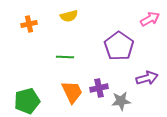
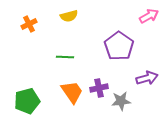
pink arrow: moved 1 px left, 3 px up
orange cross: rotated 14 degrees counterclockwise
orange trapezoid: rotated 10 degrees counterclockwise
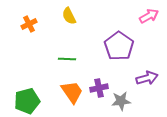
yellow semicircle: rotated 78 degrees clockwise
green line: moved 2 px right, 2 px down
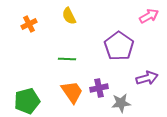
gray star: moved 2 px down
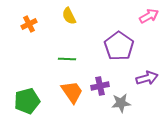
purple cross: moved 1 px right, 2 px up
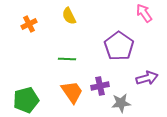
pink arrow: moved 5 px left, 3 px up; rotated 96 degrees counterclockwise
green pentagon: moved 1 px left, 1 px up
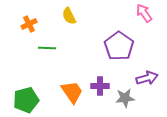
green line: moved 20 px left, 11 px up
purple cross: rotated 12 degrees clockwise
gray star: moved 4 px right, 5 px up
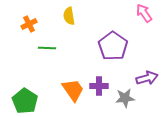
yellow semicircle: rotated 18 degrees clockwise
purple pentagon: moved 6 px left
purple cross: moved 1 px left
orange trapezoid: moved 1 px right, 2 px up
green pentagon: moved 1 px left, 1 px down; rotated 25 degrees counterclockwise
